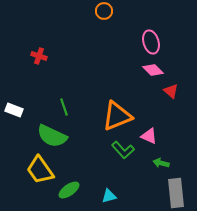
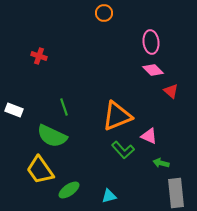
orange circle: moved 2 px down
pink ellipse: rotated 10 degrees clockwise
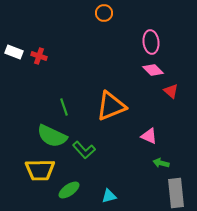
white rectangle: moved 58 px up
orange triangle: moved 6 px left, 10 px up
green L-shape: moved 39 px left
yellow trapezoid: rotated 56 degrees counterclockwise
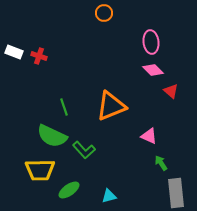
green arrow: rotated 42 degrees clockwise
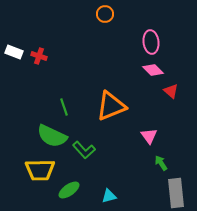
orange circle: moved 1 px right, 1 px down
pink triangle: rotated 30 degrees clockwise
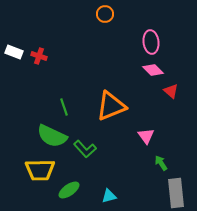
pink triangle: moved 3 px left
green L-shape: moved 1 px right, 1 px up
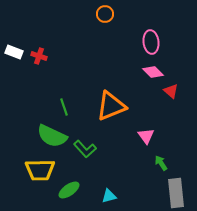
pink diamond: moved 2 px down
